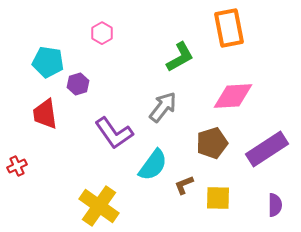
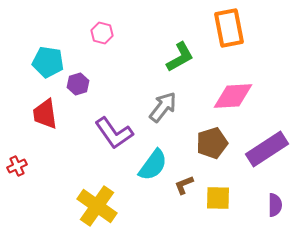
pink hexagon: rotated 15 degrees counterclockwise
yellow cross: moved 2 px left
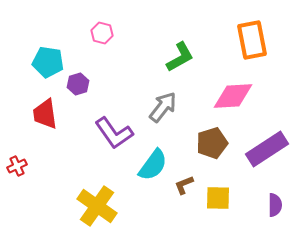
orange rectangle: moved 23 px right, 12 px down
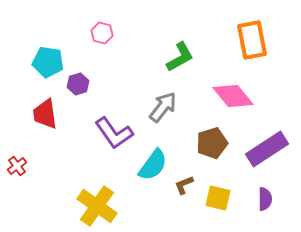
pink diamond: rotated 54 degrees clockwise
red cross: rotated 12 degrees counterclockwise
yellow square: rotated 12 degrees clockwise
purple semicircle: moved 10 px left, 6 px up
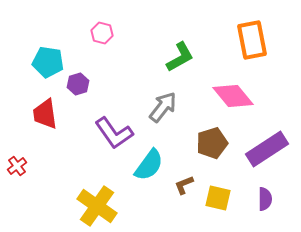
cyan semicircle: moved 4 px left
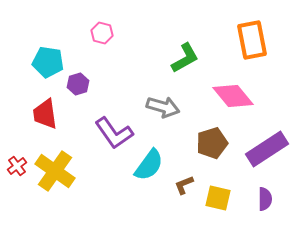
green L-shape: moved 5 px right, 1 px down
gray arrow: rotated 68 degrees clockwise
yellow cross: moved 42 px left, 35 px up
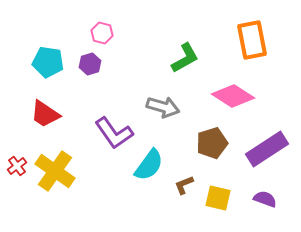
purple hexagon: moved 12 px right, 20 px up
pink diamond: rotated 18 degrees counterclockwise
red trapezoid: rotated 48 degrees counterclockwise
purple semicircle: rotated 70 degrees counterclockwise
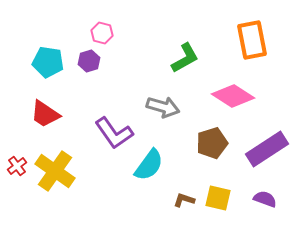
purple hexagon: moved 1 px left, 3 px up
brown L-shape: moved 15 px down; rotated 40 degrees clockwise
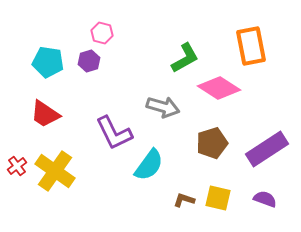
orange rectangle: moved 1 px left, 6 px down
pink diamond: moved 14 px left, 8 px up
purple L-shape: rotated 9 degrees clockwise
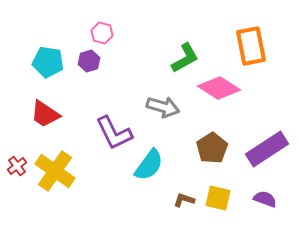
brown pentagon: moved 5 px down; rotated 16 degrees counterclockwise
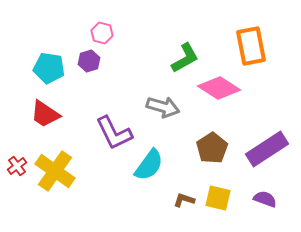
cyan pentagon: moved 1 px right, 6 px down
